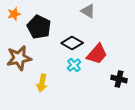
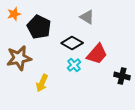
gray triangle: moved 1 px left, 6 px down
black cross: moved 3 px right, 3 px up
yellow arrow: rotated 12 degrees clockwise
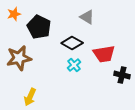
red trapezoid: moved 7 px right; rotated 40 degrees clockwise
black cross: moved 1 px up
yellow arrow: moved 12 px left, 14 px down
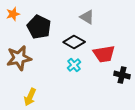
orange star: moved 1 px left
black diamond: moved 2 px right, 1 px up
